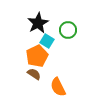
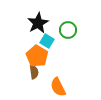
orange pentagon: rotated 15 degrees counterclockwise
brown semicircle: moved 2 px up; rotated 48 degrees clockwise
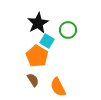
brown semicircle: moved 1 px left, 8 px down; rotated 24 degrees counterclockwise
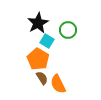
orange pentagon: moved 1 px right, 3 px down
brown semicircle: moved 9 px right, 2 px up
orange semicircle: moved 3 px up
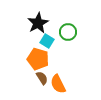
green circle: moved 2 px down
orange pentagon: rotated 15 degrees counterclockwise
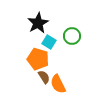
green circle: moved 4 px right, 4 px down
cyan square: moved 2 px right, 1 px down
brown semicircle: moved 2 px right, 1 px up
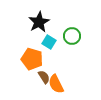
black star: moved 1 px right, 1 px up
orange pentagon: moved 6 px left
orange semicircle: moved 2 px left
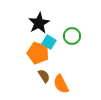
black star: moved 1 px down
orange pentagon: moved 6 px right, 6 px up
brown semicircle: moved 1 px up
orange semicircle: moved 5 px right
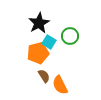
green circle: moved 2 px left
orange pentagon: rotated 30 degrees counterclockwise
orange semicircle: moved 1 px left, 1 px down
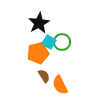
green circle: moved 8 px left, 6 px down
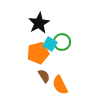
cyan square: moved 1 px right, 2 px down
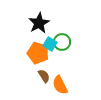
orange pentagon: rotated 30 degrees clockwise
